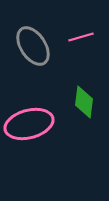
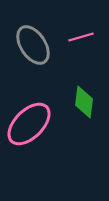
gray ellipse: moved 1 px up
pink ellipse: rotated 30 degrees counterclockwise
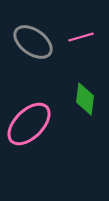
gray ellipse: moved 3 px up; rotated 21 degrees counterclockwise
green diamond: moved 1 px right, 3 px up
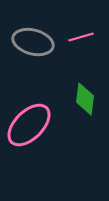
gray ellipse: rotated 21 degrees counterclockwise
pink ellipse: moved 1 px down
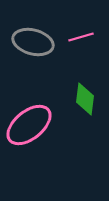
pink ellipse: rotated 6 degrees clockwise
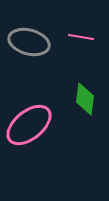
pink line: rotated 25 degrees clockwise
gray ellipse: moved 4 px left
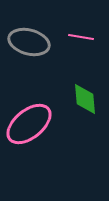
green diamond: rotated 12 degrees counterclockwise
pink ellipse: moved 1 px up
